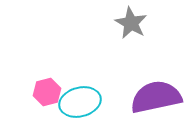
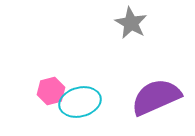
pink hexagon: moved 4 px right, 1 px up
purple semicircle: rotated 12 degrees counterclockwise
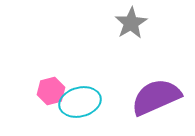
gray star: rotated 12 degrees clockwise
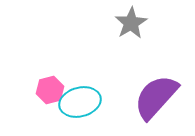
pink hexagon: moved 1 px left, 1 px up
purple semicircle: rotated 24 degrees counterclockwise
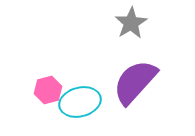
pink hexagon: moved 2 px left
purple semicircle: moved 21 px left, 15 px up
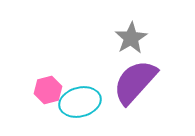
gray star: moved 15 px down
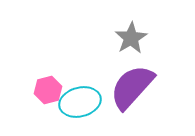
purple semicircle: moved 3 px left, 5 px down
